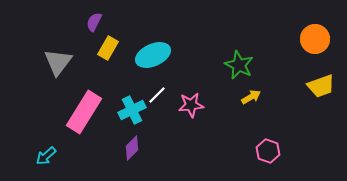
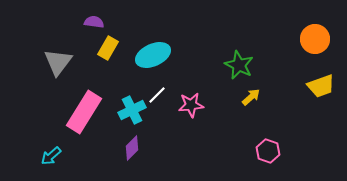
purple semicircle: rotated 72 degrees clockwise
yellow arrow: rotated 12 degrees counterclockwise
cyan arrow: moved 5 px right
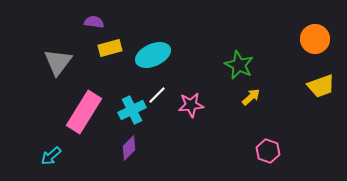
yellow rectangle: moved 2 px right; rotated 45 degrees clockwise
purple diamond: moved 3 px left
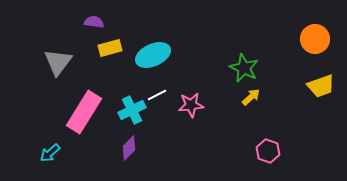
green star: moved 5 px right, 3 px down
white line: rotated 18 degrees clockwise
cyan arrow: moved 1 px left, 3 px up
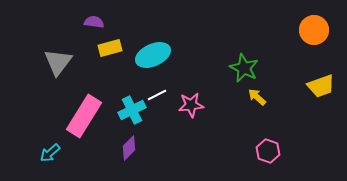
orange circle: moved 1 px left, 9 px up
yellow arrow: moved 6 px right; rotated 96 degrees counterclockwise
pink rectangle: moved 4 px down
